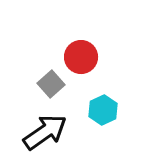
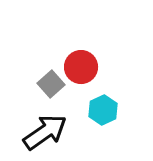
red circle: moved 10 px down
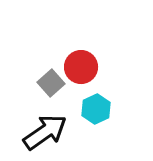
gray square: moved 1 px up
cyan hexagon: moved 7 px left, 1 px up
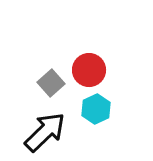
red circle: moved 8 px right, 3 px down
black arrow: rotated 9 degrees counterclockwise
